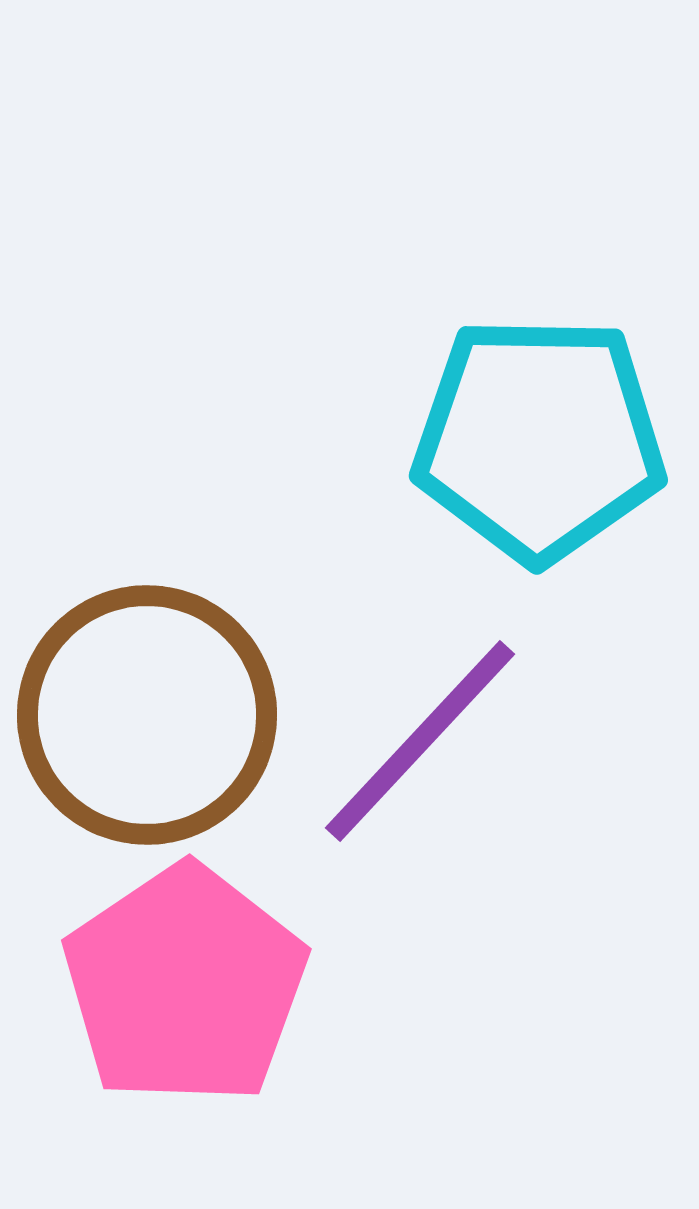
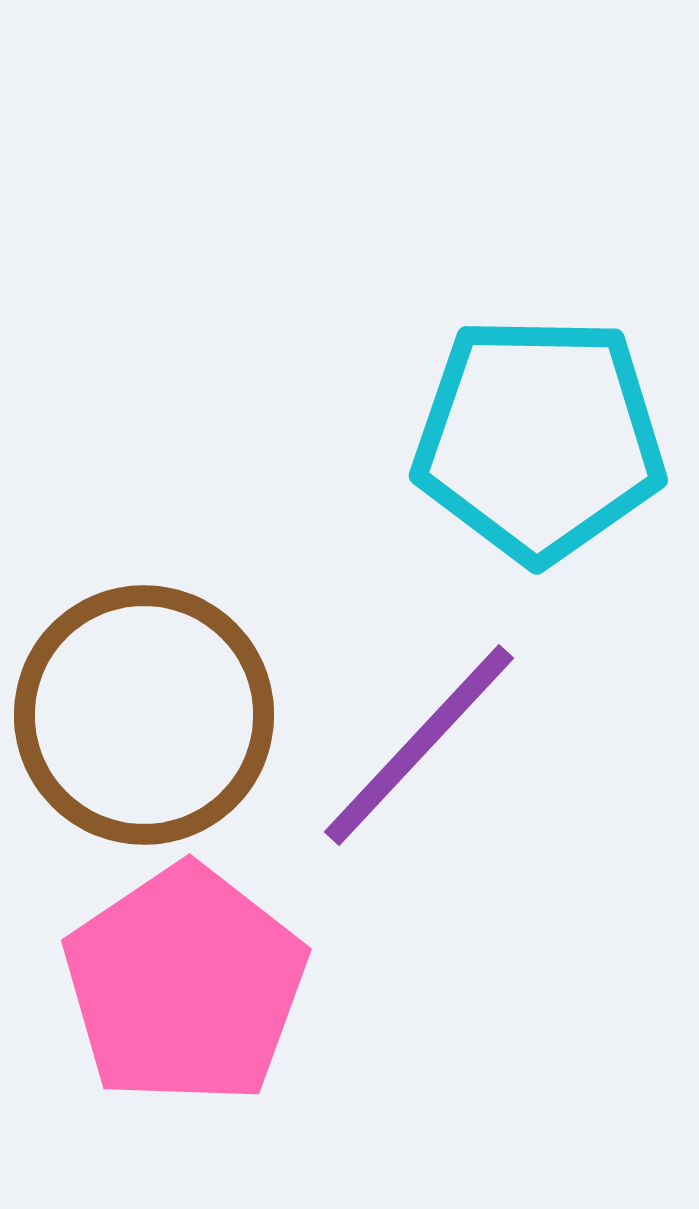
brown circle: moved 3 px left
purple line: moved 1 px left, 4 px down
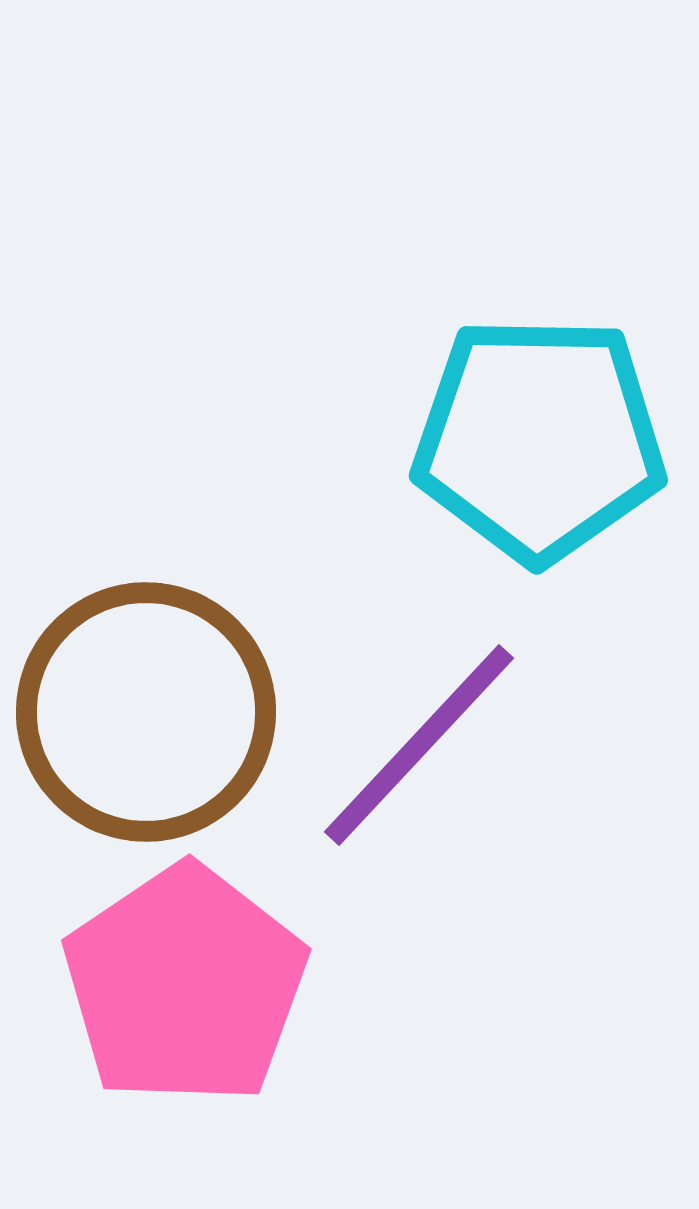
brown circle: moved 2 px right, 3 px up
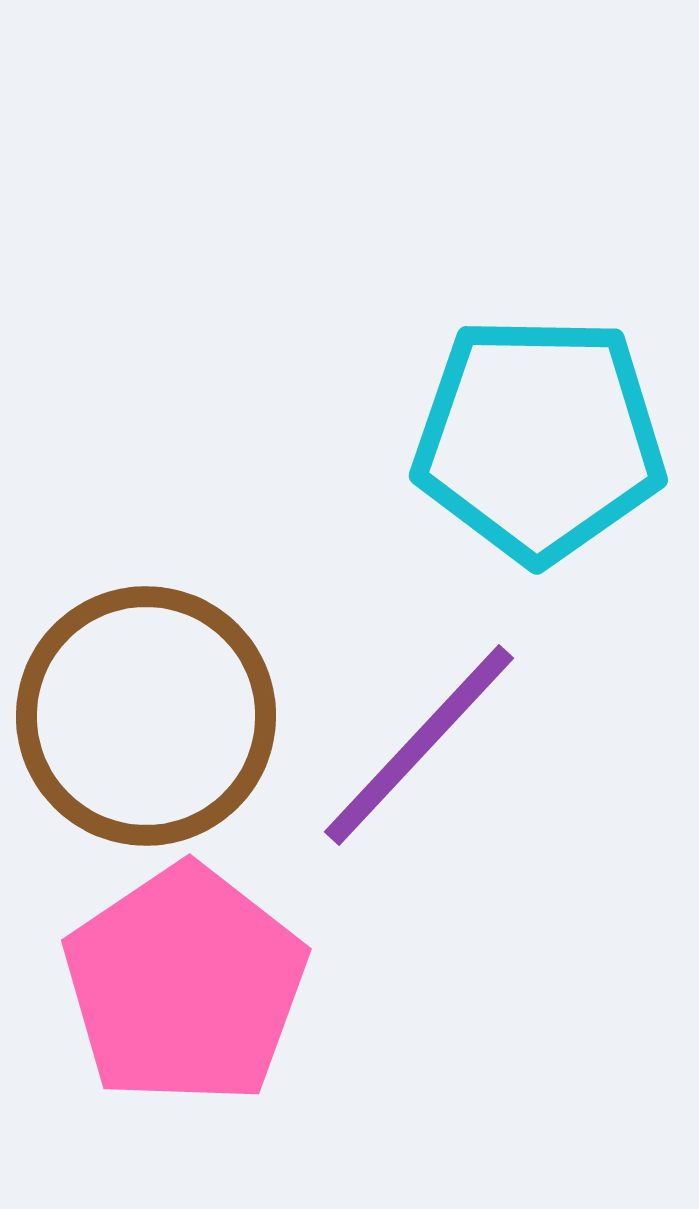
brown circle: moved 4 px down
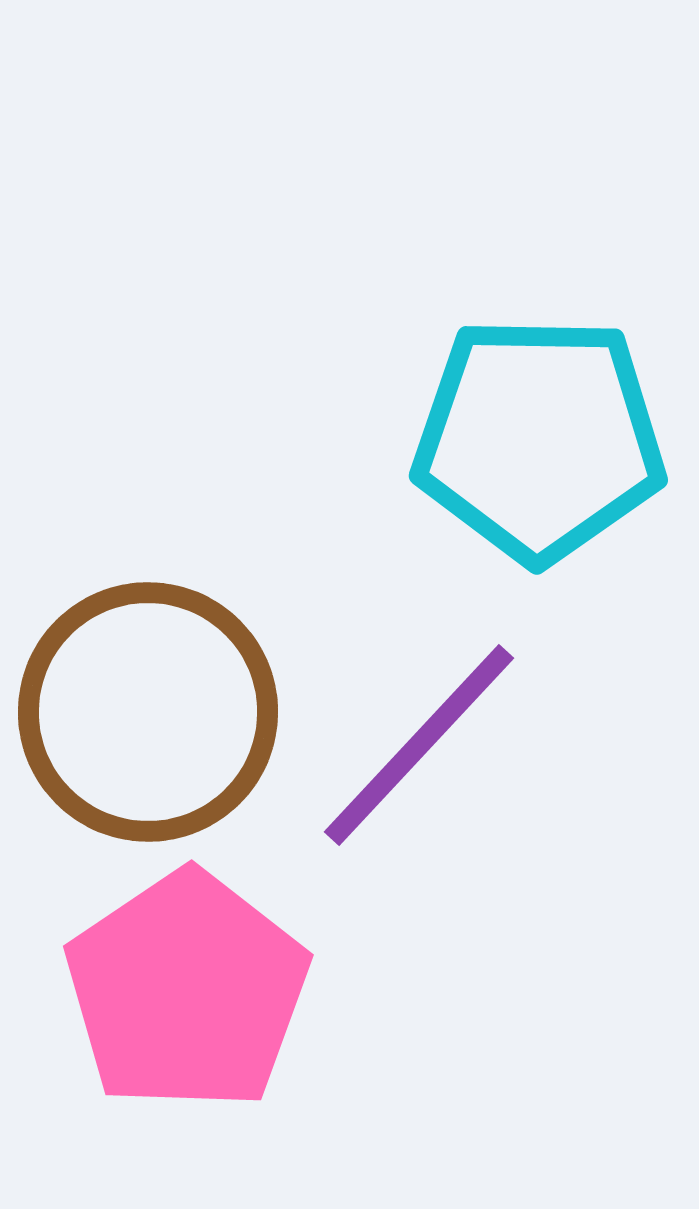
brown circle: moved 2 px right, 4 px up
pink pentagon: moved 2 px right, 6 px down
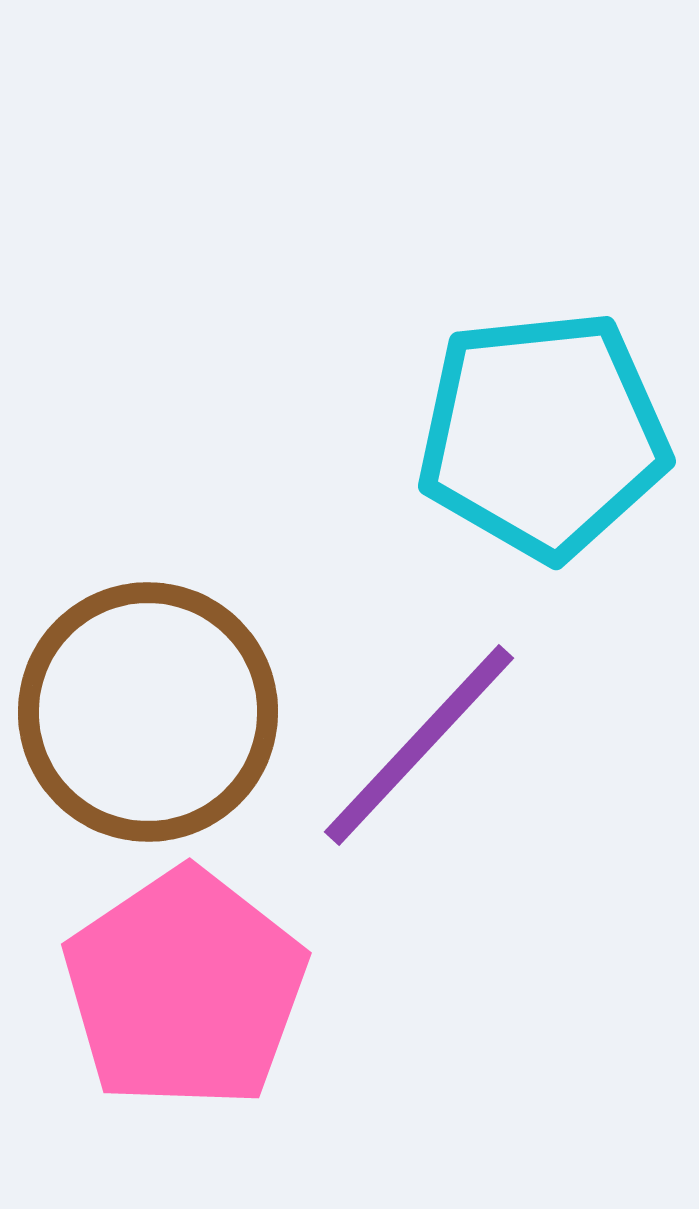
cyan pentagon: moved 4 px right, 4 px up; rotated 7 degrees counterclockwise
pink pentagon: moved 2 px left, 2 px up
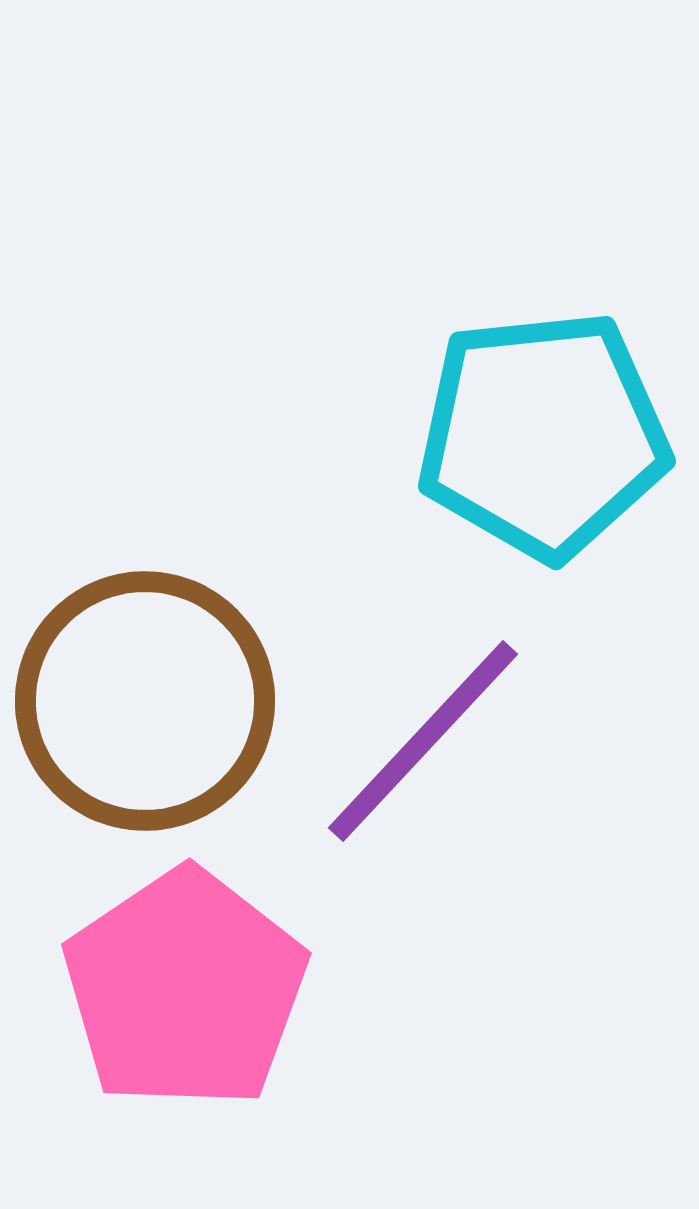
brown circle: moved 3 px left, 11 px up
purple line: moved 4 px right, 4 px up
